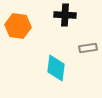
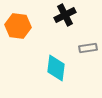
black cross: rotated 30 degrees counterclockwise
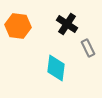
black cross: moved 2 px right, 9 px down; rotated 30 degrees counterclockwise
gray rectangle: rotated 72 degrees clockwise
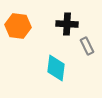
black cross: rotated 30 degrees counterclockwise
gray rectangle: moved 1 px left, 2 px up
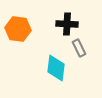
orange hexagon: moved 3 px down
gray rectangle: moved 8 px left, 2 px down
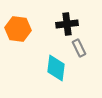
black cross: rotated 10 degrees counterclockwise
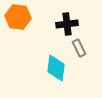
orange hexagon: moved 12 px up
